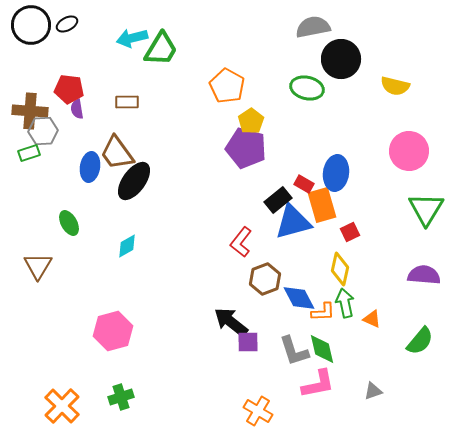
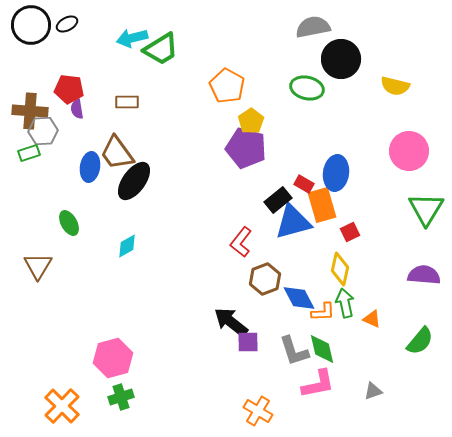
green trapezoid at (161, 49): rotated 27 degrees clockwise
pink hexagon at (113, 331): moved 27 px down
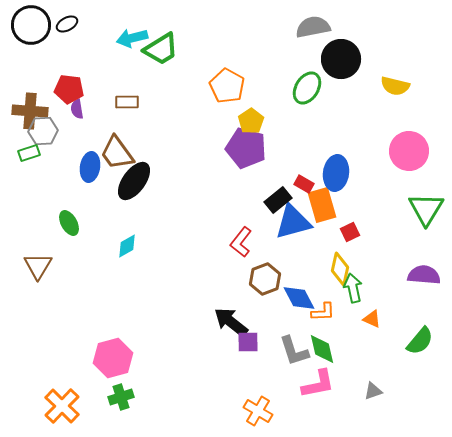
green ellipse at (307, 88): rotated 72 degrees counterclockwise
green arrow at (345, 303): moved 8 px right, 15 px up
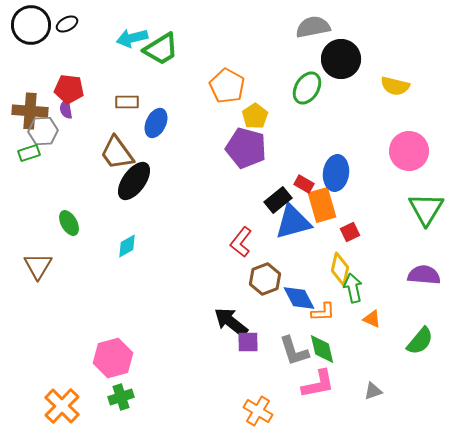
purple semicircle at (77, 109): moved 11 px left
yellow pentagon at (251, 121): moved 4 px right, 5 px up
blue ellipse at (90, 167): moved 66 px right, 44 px up; rotated 16 degrees clockwise
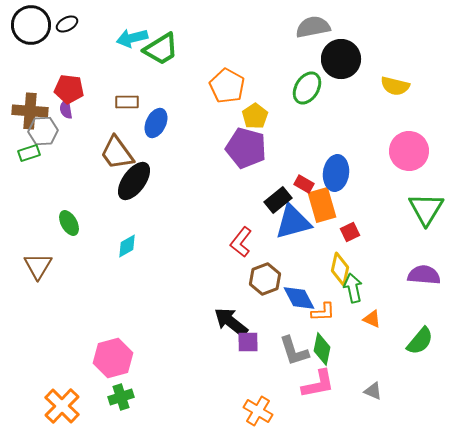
green diamond at (322, 349): rotated 24 degrees clockwise
gray triangle at (373, 391): rotated 42 degrees clockwise
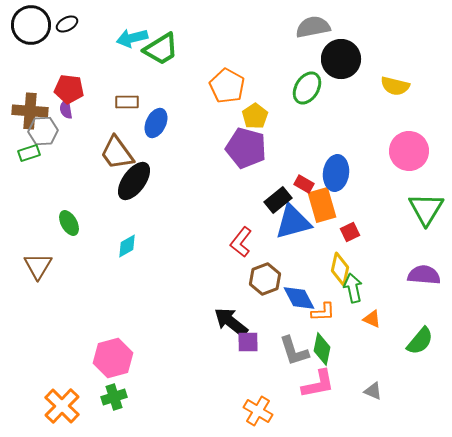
green cross at (121, 397): moved 7 px left
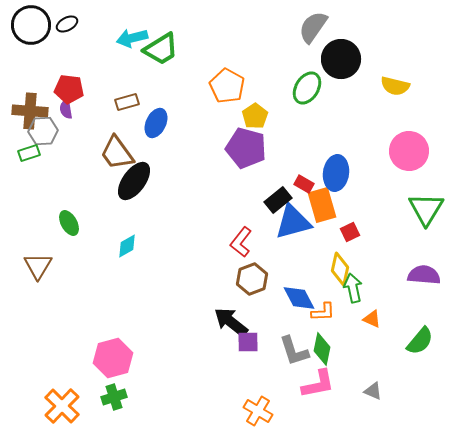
gray semicircle at (313, 27): rotated 44 degrees counterclockwise
brown rectangle at (127, 102): rotated 15 degrees counterclockwise
brown hexagon at (265, 279): moved 13 px left
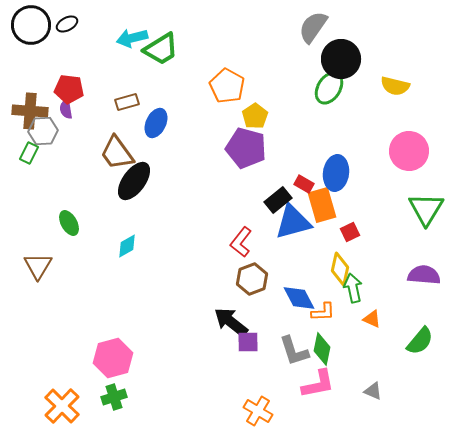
green ellipse at (307, 88): moved 22 px right
green rectangle at (29, 153): rotated 45 degrees counterclockwise
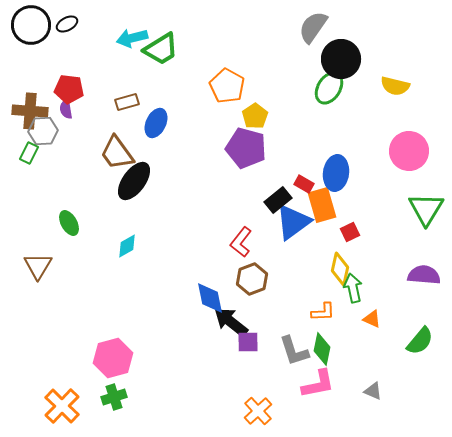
blue triangle at (293, 222): rotated 21 degrees counterclockwise
blue diamond at (299, 298): moved 89 px left; rotated 16 degrees clockwise
orange cross at (258, 411): rotated 16 degrees clockwise
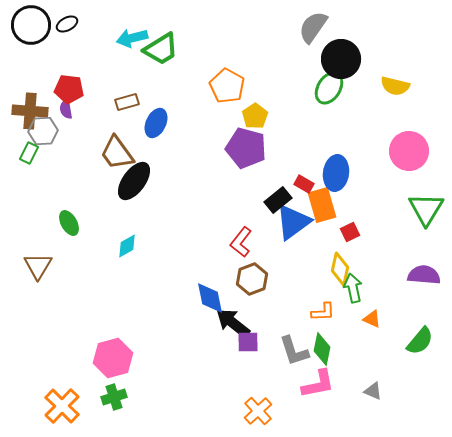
black arrow at (231, 322): moved 2 px right, 1 px down
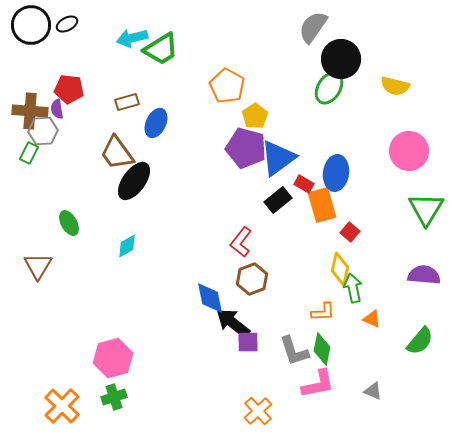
purple semicircle at (66, 109): moved 9 px left
blue triangle at (293, 222): moved 15 px left, 64 px up
red square at (350, 232): rotated 24 degrees counterclockwise
